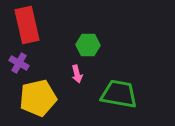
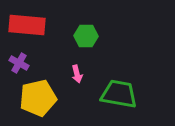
red rectangle: rotated 72 degrees counterclockwise
green hexagon: moved 2 px left, 9 px up
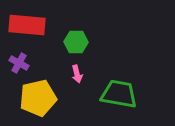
green hexagon: moved 10 px left, 6 px down
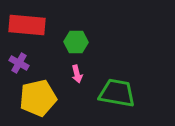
green trapezoid: moved 2 px left, 1 px up
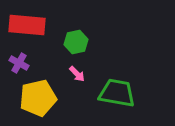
green hexagon: rotated 15 degrees counterclockwise
pink arrow: rotated 30 degrees counterclockwise
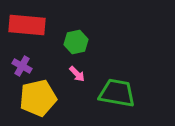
purple cross: moved 3 px right, 3 px down
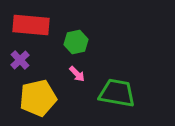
red rectangle: moved 4 px right
purple cross: moved 2 px left, 6 px up; rotated 18 degrees clockwise
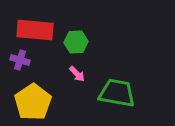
red rectangle: moved 4 px right, 5 px down
green hexagon: rotated 10 degrees clockwise
purple cross: rotated 30 degrees counterclockwise
yellow pentagon: moved 5 px left, 4 px down; rotated 21 degrees counterclockwise
